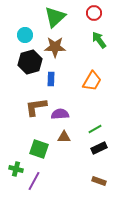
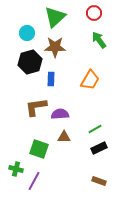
cyan circle: moved 2 px right, 2 px up
orange trapezoid: moved 2 px left, 1 px up
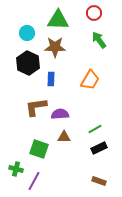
green triangle: moved 3 px right, 3 px down; rotated 45 degrees clockwise
black hexagon: moved 2 px left, 1 px down; rotated 20 degrees counterclockwise
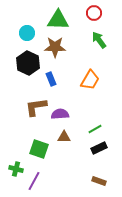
blue rectangle: rotated 24 degrees counterclockwise
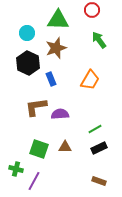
red circle: moved 2 px left, 3 px up
brown star: moved 1 px right, 1 px down; rotated 20 degrees counterclockwise
brown triangle: moved 1 px right, 10 px down
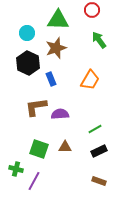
black rectangle: moved 3 px down
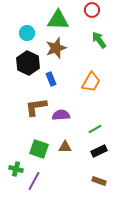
orange trapezoid: moved 1 px right, 2 px down
purple semicircle: moved 1 px right, 1 px down
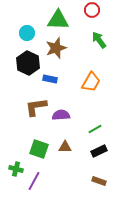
blue rectangle: moved 1 px left; rotated 56 degrees counterclockwise
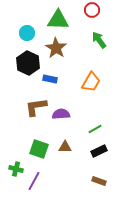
brown star: rotated 20 degrees counterclockwise
purple semicircle: moved 1 px up
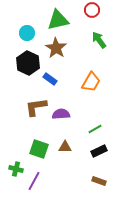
green triangle: rotated 15 degrees counterclockwise
blue rectangle: rotated 24 degrees clockwise
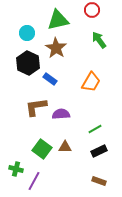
green square: moved 3 px right; rotated 18 degrees clockwise
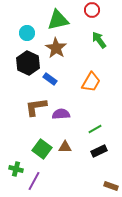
brown rectangle: moved 12 px right, 5 px down
